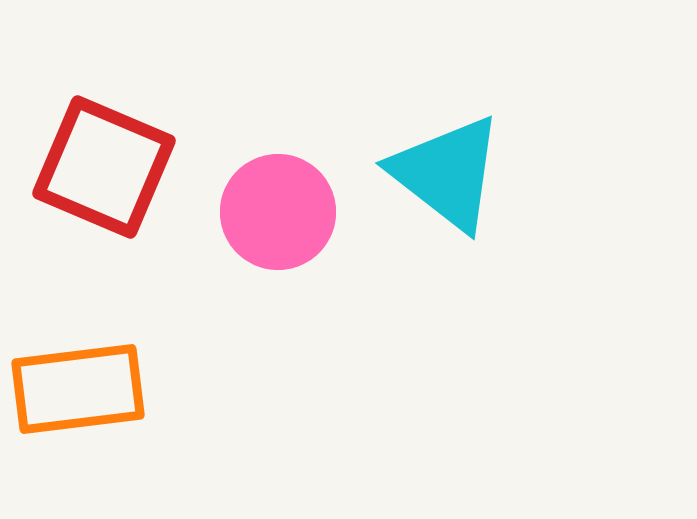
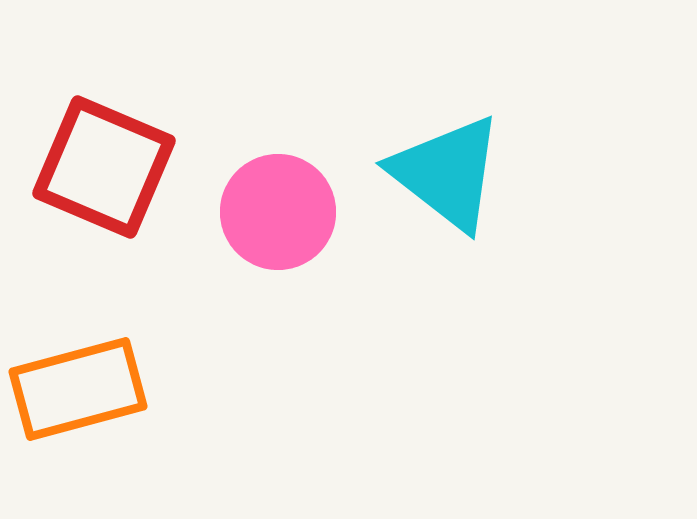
orange rectangle: rotated 8 degrees counterclockwise
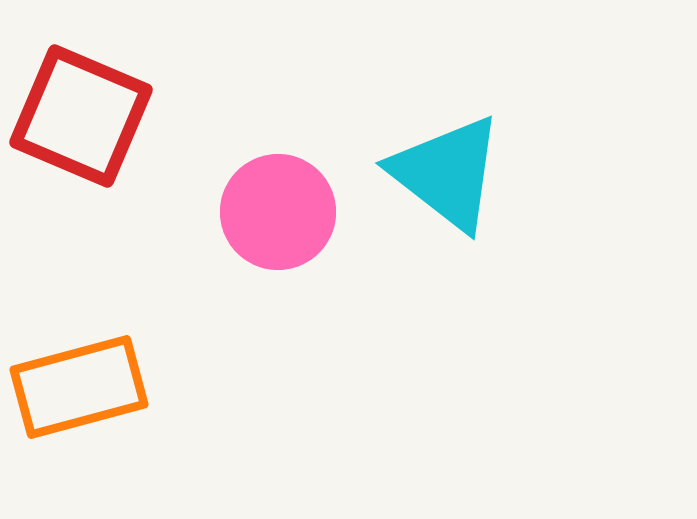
red square: moved 23 px left, 51 px up
orange rectangle: moved 1 px right, 2 px up
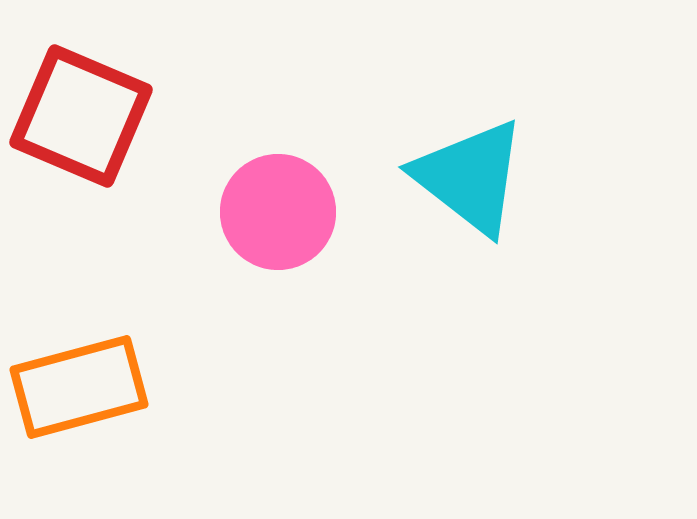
cyan triangle: moved 23 px right, 4 px down
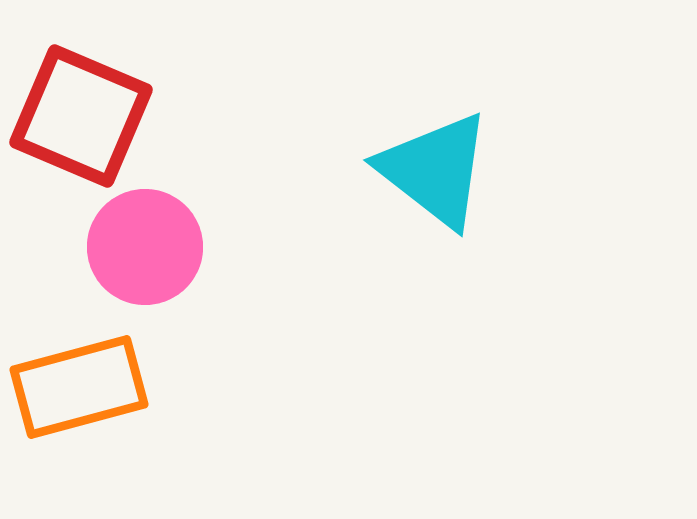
cyan triangle: moved 35 px left, 7 px up
pink circle: moved 133 px left, 35 px down
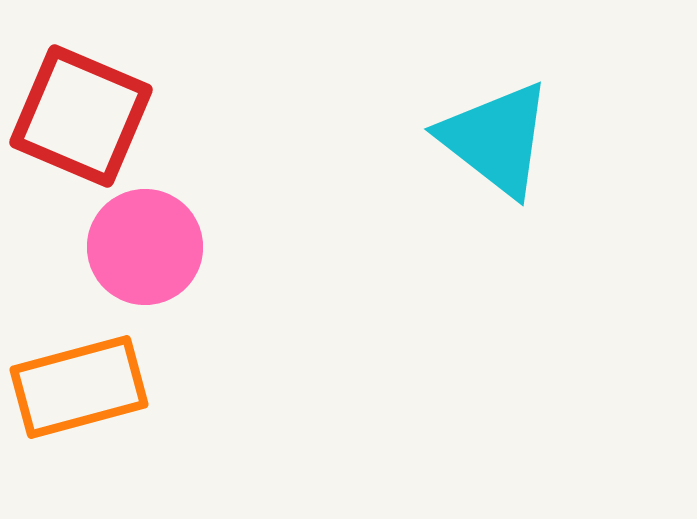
cyan triangle: moved 61 px right, 31 px up
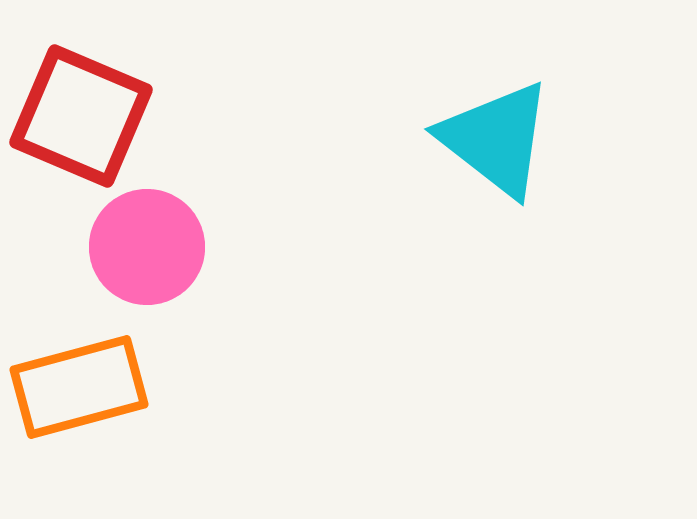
pink circle: moved 2 px right
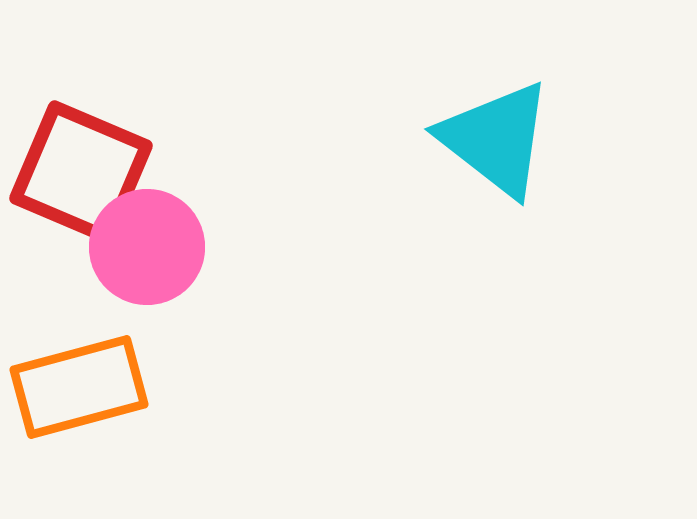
red square: moved 56 px down
